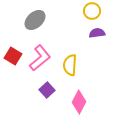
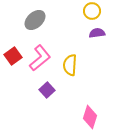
red square: rotated 24 degrees clockwise
pink diamond: moved 11 px right, 15 px down; rotated 10 degrees counterclockwise
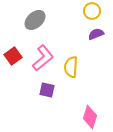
purple semicircle: moved 1 px left, 1 px down; rotated 14 degrees counterclockwise
pink L-shape: moved 3 px right
yellow semicircle: moved 1 px right, 2 px down
purple square: rotated 35 degrees counterclockwise
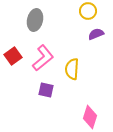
yellow circle: moved 4 px left
gray ellipse: rotated 35 degrees counterclockwise
yellow semicircle: moved 1 px right, 2 px down
purple square: moved 1 px left
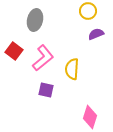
red square: moved 1 px right, 5 px up; rotated 18 degrees counterclockwise
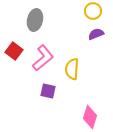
yellow circle: moved 5 px right
purple square: moved 2 px right, 1 px down
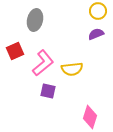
yellow circle: moved 5 px right
red square: moved 1 px right; rotated 30 degrees clockwise
pink L-shape: moved 5 px down
yellow semicircle: rotated 100 degrees counterclockwise
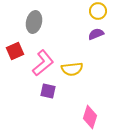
gray ellipse: moved 1 px left, 2 px down
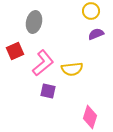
yellow circle: moved 7 px left
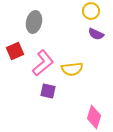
purple semicircle: rotated 133 degrees counterclockwise
pink diamond: moved 4 px right
